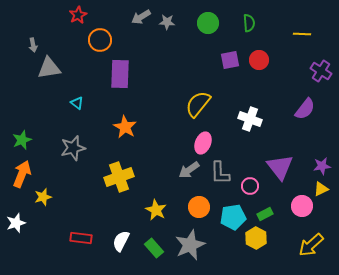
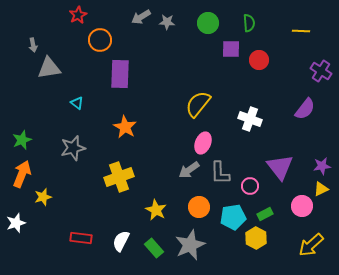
yellow line at (302, 34): moved 1 px left, 3 px up
purple square at (230, 60): moved 1 px right, 11 px up; rotated 12 degrees clockwise
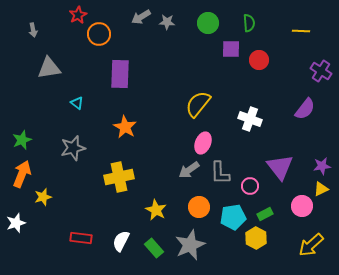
orange circle at (100, 40): moved 1 px left, 6 px up
gray arrow at (33, 45): moved 15 px up
yellow cross at (119, 177): rotated 8 degrees clockwise
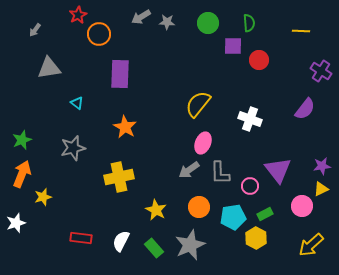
gray arrow at (33, 30): moved 2 px right; rotated 48 degrees clockwise
purple square at (231, 49): moved 2 px right, 3 px up
purple triangle at (280, 167): moved 2 px left, 3 px down
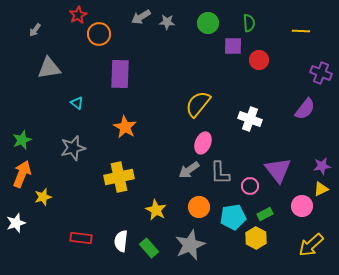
purple cross at (321, 71): moved 2 px down; rotated 10 degrees counterclockwise
white semicircle at (121, 241): rotated 20 degrees counterclockwise
green rectangle at (154, 248): moved 5 px left
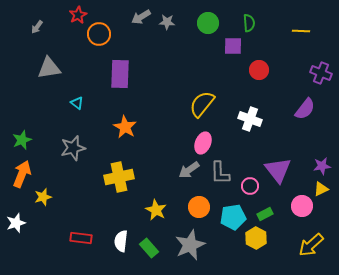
gray arrow at (35, 30): moved 2 px right, 3 px up
red circle at (259, 60): moved 10 px down
yellow semicircle at (198, 104): moved 4 px right
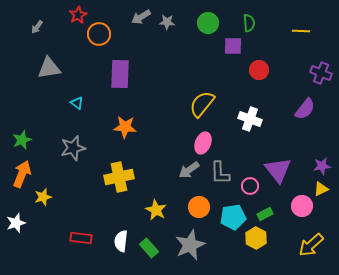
orange star at (125, 127): rotated 25 degrees counterclockwise
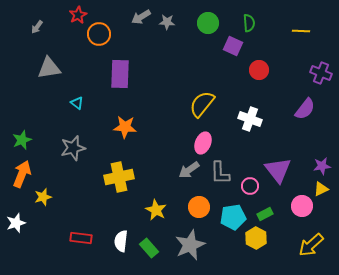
purple square at (233, 46): rotated 24 degrees clockwise
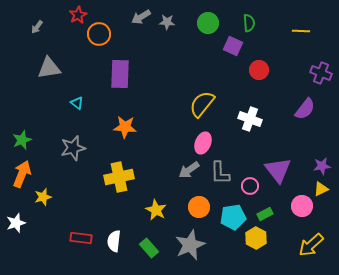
white semicircle at (121, 241): moved 7 px left
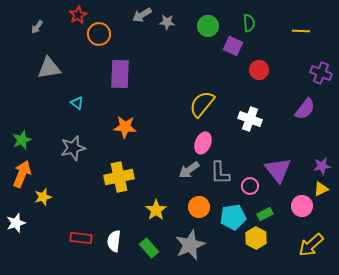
gray arrow at (141, 17): moved 1 px right, 2 px up
green circle at (208, 23): moved 3 px down
yellow star at (156, 210): rotated 10 degrees clockwise
